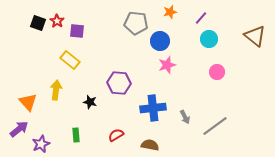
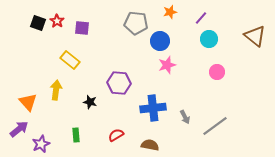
purple square: moved 5 px right, 3 px up
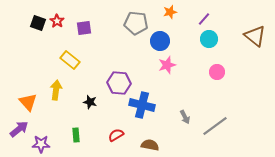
purple line: moved 3 px right, 1 px down
purple square: moved 2 px right; rotated 14 degrees counterclockwise
blue cross: moved 11 px left, 3 px up; rotated 20 degrees clockwise
purple star: rotated 24 degrees clockwise
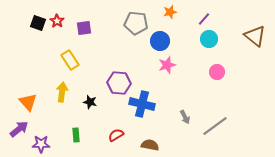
yellow rectangle: rotated 18 degrees clockwise
yellow arrow: moved 6 px right, 2 px down
blue cross: moved 1 px up
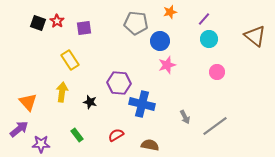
green rectangle: moved 1 px right; rotated 32 degrees counterclockwise
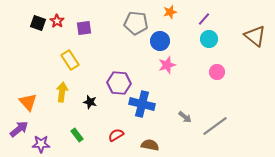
gray arrow: rotated 24 degrees counterclockwise
